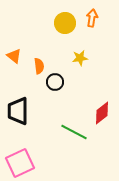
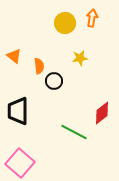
black circle: moved 1 px left, 1 px up
pink square: rotated 24 degrees counterclockwise
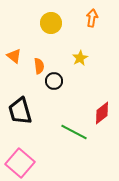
yellow circle: moved 14 px left
yellow star: rotated 21 degrees counterclockwise
black trapezoid: moved 2 px right; rotated 16 degrees counterclockwise
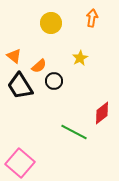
orange semicircle: rotated 56 degrees clockwise
black trapezoid: moved 25 px up; rotated 16 degrees counterclockwise
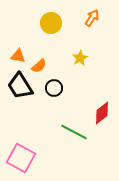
orange arrow: rotated 24 degrees clockwise
orange triangle: moved 4 px right; rotated 28 degrees counterclockwise
black circle: moved 7 px down
pink square: moved 1 px right, 5 px up; rotated 12 degrees counterclockwise
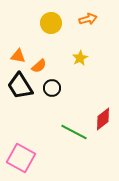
orange arrow: moved 4 px left, 1 px down; rotated 42 degrees clockwise
black circle: moved 2 px left
red diamond: moved 1 px right, 6 px down
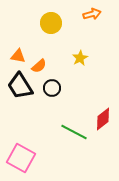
orange arrow: moved 4 px right, 5 px up
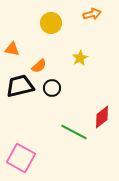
orange triangle: moved 6 px left, 7 px up
black trapezoid: rotated 108 degrees clockwise
red diamond: moved 1 px left, 2 px up
